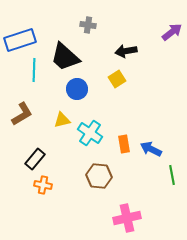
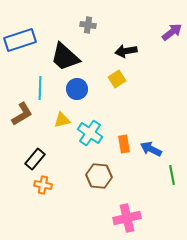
cyan line: moved 6 px right, 18 px down
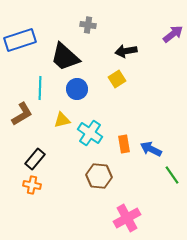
purple arrow: moved 1 px right, 2 px down
green line: rotated 24 degrees counterclockwise
orange cross: moved 11 px left
pink cross: rotated 16 degrees counterclockwise
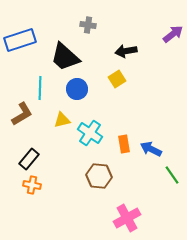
black rectangle: moved 6 px left
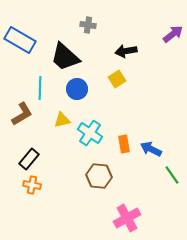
blue rectangle: rotated 48 degrees clockwise
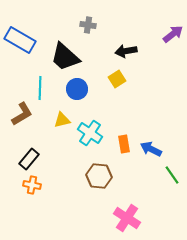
pink cross: rotated 28 degrees counterclockwise
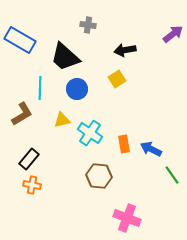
black arrow: moved 1 px left, 1 px up
pink cross: rotated 12 degrees counterclockwise
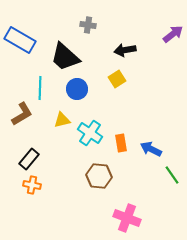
orange rectangle: moved 3 px left, 1 px up
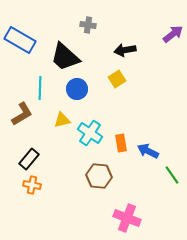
blue arrow: moved 3 px left, 2 px down
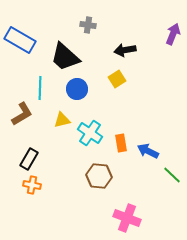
purple arrow: rotated 30 degrees counterclockwise
black rectangle: rotated 10 degrees counterclockwise
green line: rotated 12 degrees counterclockwise
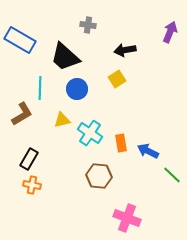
purple arrow: moved 3 px left, 2 px up
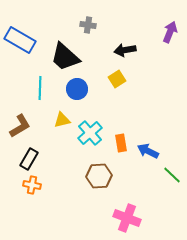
brown L-shape: moved 2 px left, 12 px down
cyan cross: rotated 15 degrees clockwise
brown hexagon: rotated 10 degrees counterclockwise
